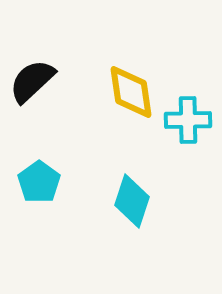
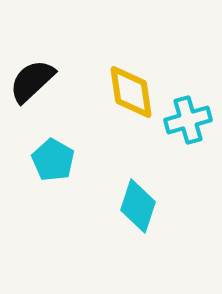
cyan cross: rotated 15 degrees counterclockwise
cyan pentagon: moved 14 px right, 22 px up; rotated 6 degrees counterclockwise
cyan diamond: moved 6 px right, 5 px down
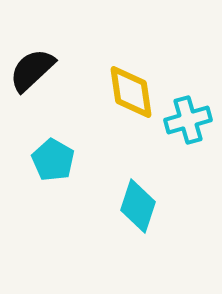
black semicircle: moved 11 px up
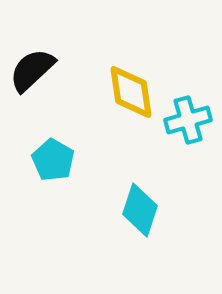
cyan diamond: moved 2 px right, 4 px down
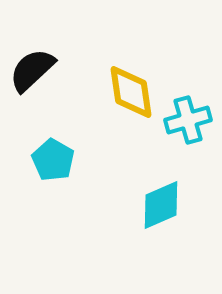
cyan diamond: moved 21 px right, 5 px up; rotated 48 degrees clockwise
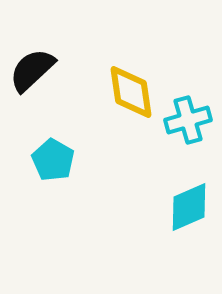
cyan diamond: moved 28 px right, 2 px down
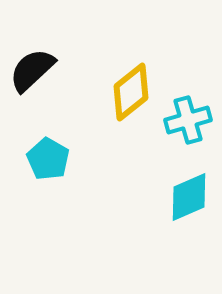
yellow diamond: rotated 60 degrees clockwise
cyan pentagon: moved 5 px left, 1 px up
cyan diamond: moved 10 px up
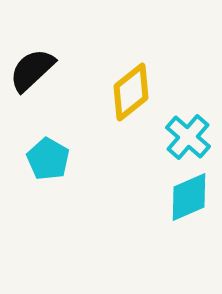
cyan cross: moved 17 px down; rotated 33 degrees counterclockwise
